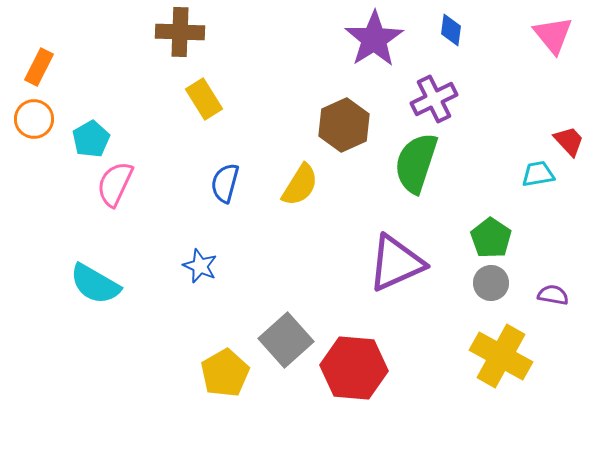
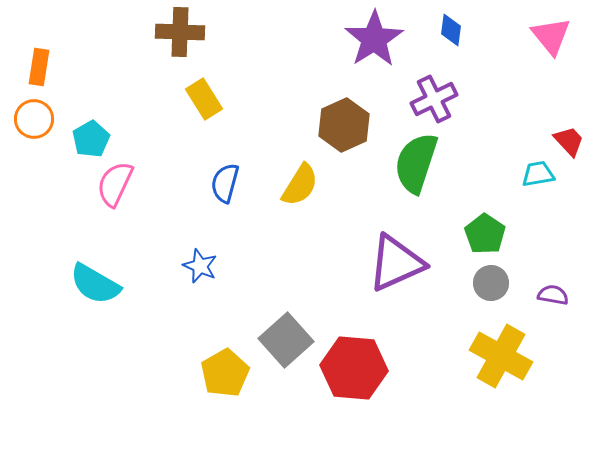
pink triangle: moved 2 px left, 1 px down
orange rectangle: rotated 18 degrees counterclockwise
green pentagon: moved 6 px left, 4 px up
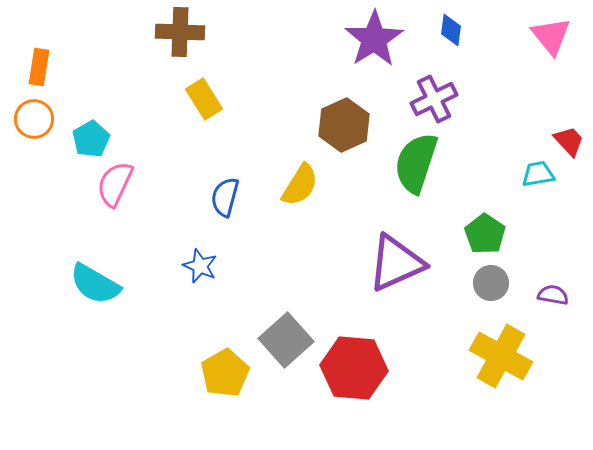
blue semicircle: moved 14 px down
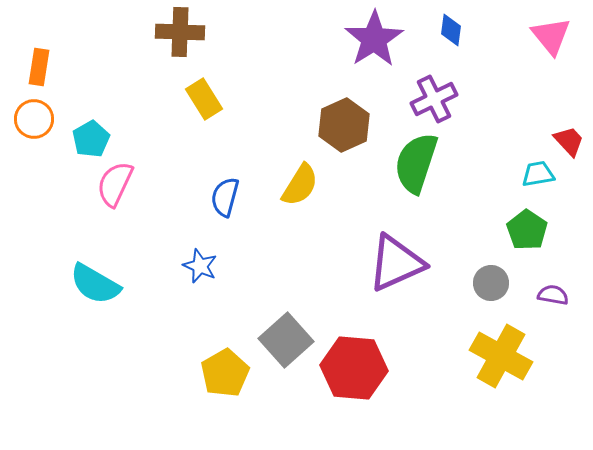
green pentagon: moved 42 px right, 4 px up
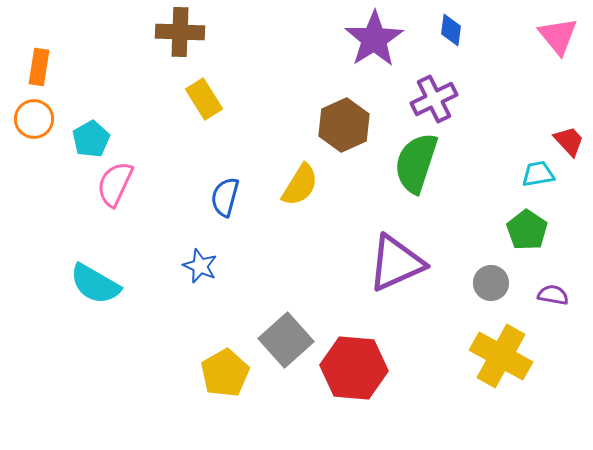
pink triangle: moved 7 px right
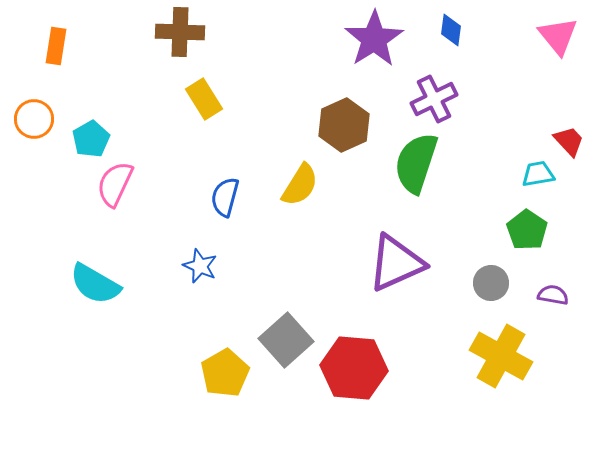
orange rectangle: moved 17 px right, 21 px up
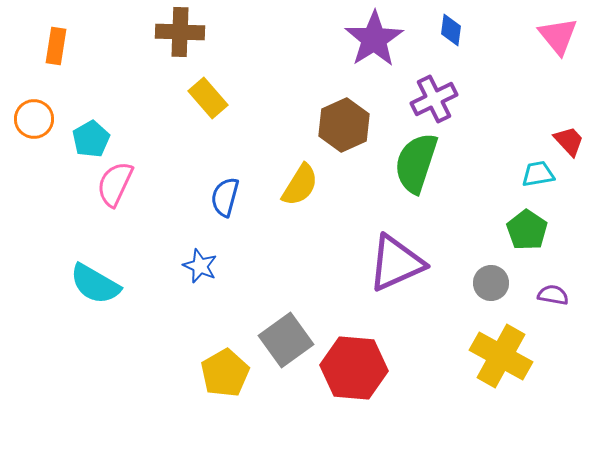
yellow rectangle: moved 4 px right, 1 px up; rotated 9 degrees counterclockwise
gray square: rotated 6 degrees clockwise
